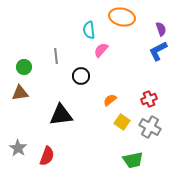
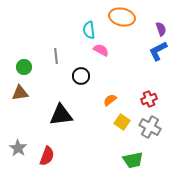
pink semicircle: rotated 77 degrees clockwise
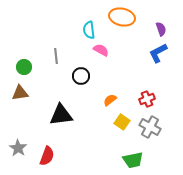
blue L-shape: moved 2 px down
red cross: moved 2 px left
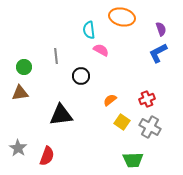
green trapezoid: rotated 10 degrees clockwise
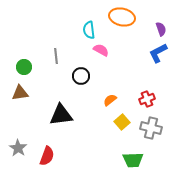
yellow square: rotated 14 degrees clockwise
gray cross: moved 1 px right, 1 px down; rotated 15 degrees counterclockwise
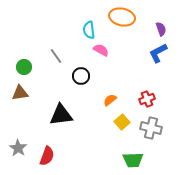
gray line: rotated 28 degrees counterclockwise
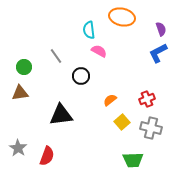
pink semicircle: moved 2 px left, 1 px down
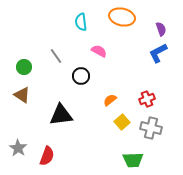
cyan semicircle: moved 8 px left, 8 px up
brown triangle: moved 2 px right, 2 px down; rotated 42 degrees clockwise
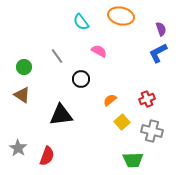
orange ellipse: moved 1 px left, 1 px up
cyan semicircle: rotated 30 degrees counterclockwise
gray line: moved 1 px right
black circle: moved 3 px down
gray cross: moved 1 px right, 3 px down
